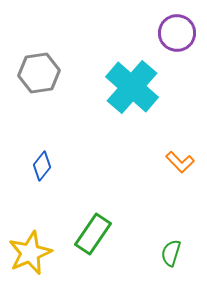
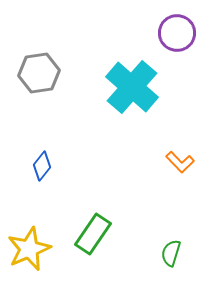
yellow star: moved 1 px left, 4 px up
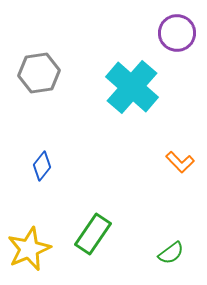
green semicircle: rotated 144 degrees counterclockwise
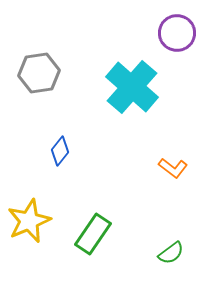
orange L-shape: moved 7 px left, 6 px down; rotated 8 degrees counterclockwise
blue diamond: moved 18 px right, 15 px up
yellow star: moved 28 px up
